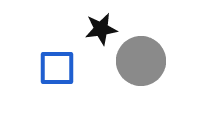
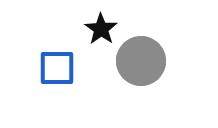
black star: rotated 28 degrees counterclockwise
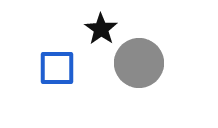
gray circle: moved 2 px left, 2 px down
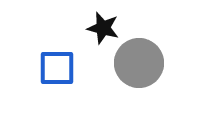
black star: moved 2 px right, 1 px up; rotated 20 degrees counterclockwise
